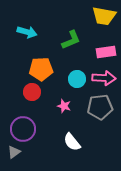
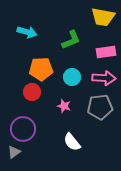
yellow trapezoid: moved 1 px left, 1 px down
cyan circle: moved 5 px left, 2 px up
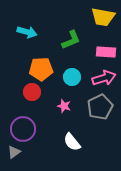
pink rectangle: rotated 12 degrees clockwise
pink arrow: rotated 20 degrees counterclockwise
gray pentagon: rotated 20 degrees counterclockwise
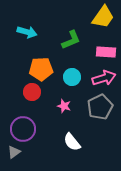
yellow trapezoid: rotated 65 degrees counterclockwise
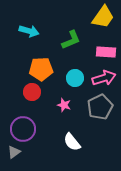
cyan arrow: moved 2 px right, 1 px up
cyan circle: moved 3 px right, 1 px down
pink star: moved 1 px up
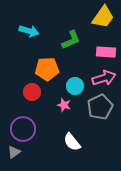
orange pentagon: moved 6 px right
cyan circle: moved 8 px down
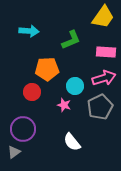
cyan arrow: rotated 12 degrees counterclockwise
